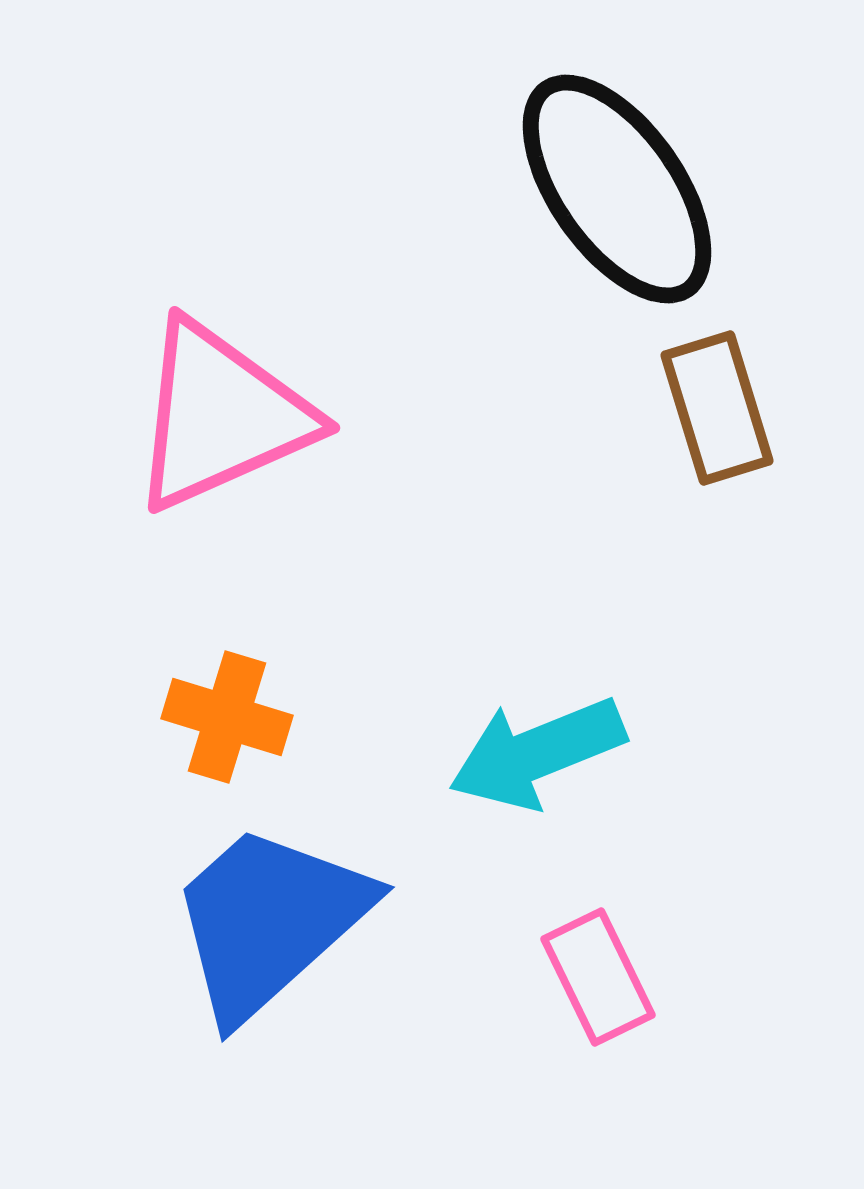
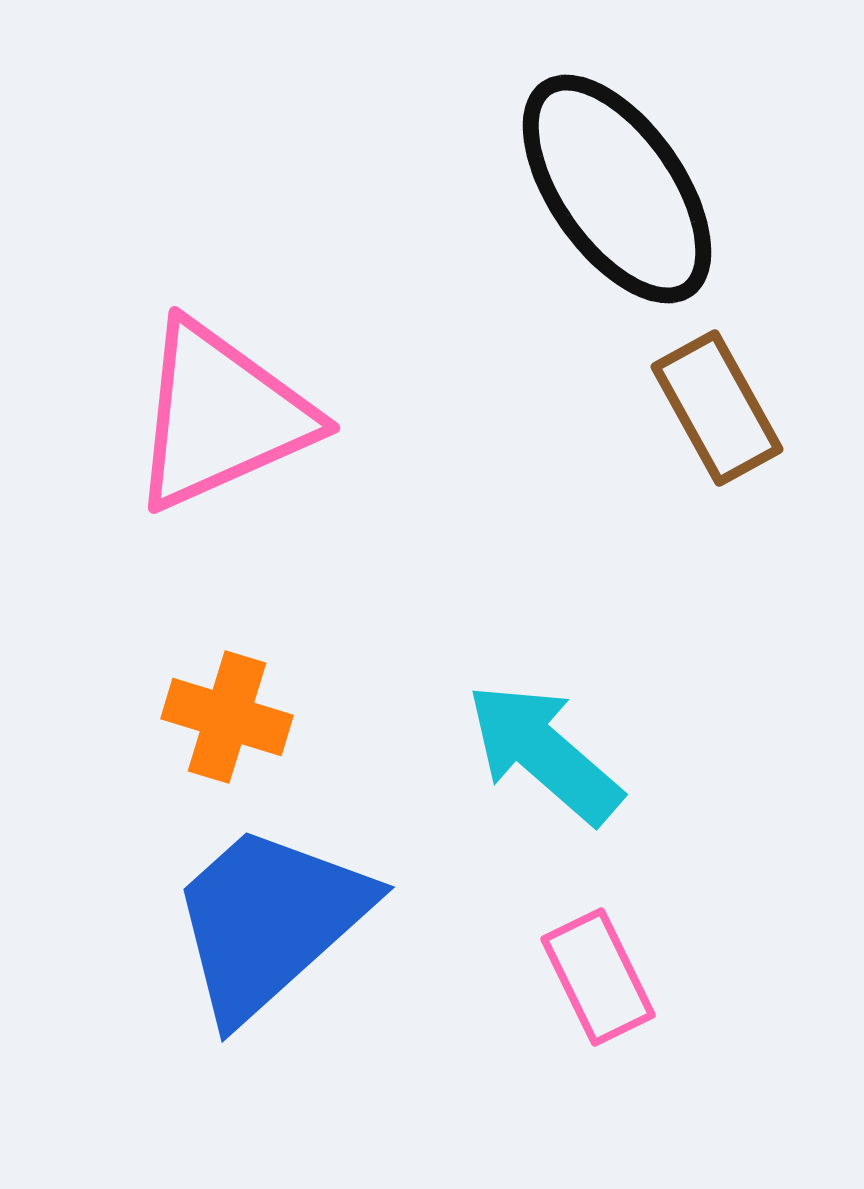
brown rectangle: rotated 12 degrees counterclockwise
cyan arrow: moved 7 px right; rotated 63 degrees clockwise
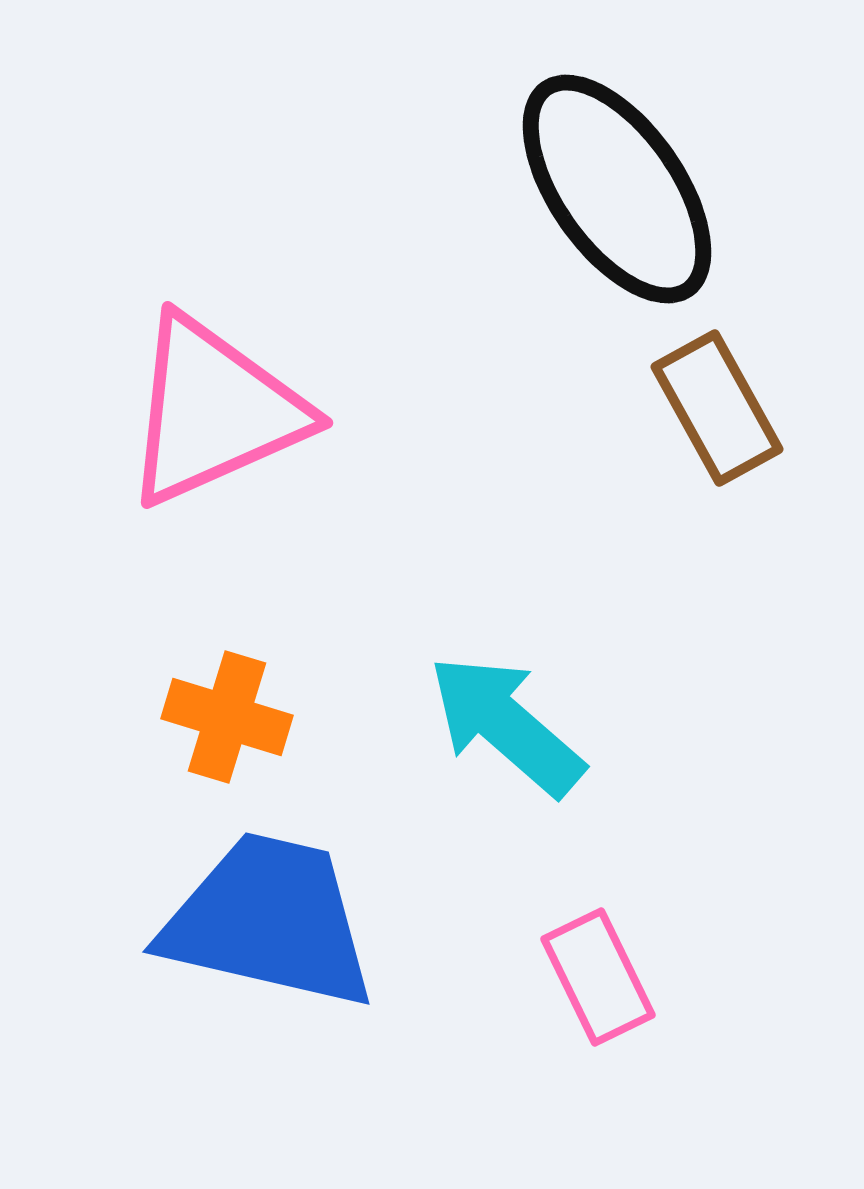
pink triangle: moved 7 px left, 5 px up
cyan arrow: moved 38 px left, 28 px up
blue trapezoid: rotated 55 degrees clockwise
